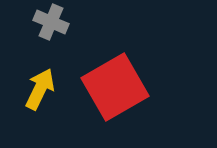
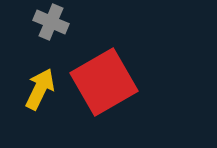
red square: moved 11 px left, 5 px up
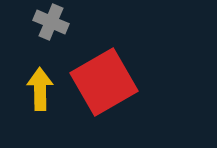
yellow arrow: rotated 27 degrees counterclockwise
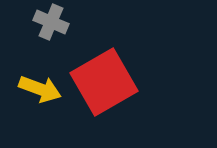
yellow arrow: rotated 111 degrees clockwise
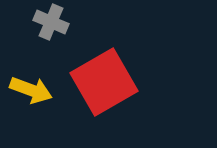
yellow arrow: moved 9 px left, 1 px down
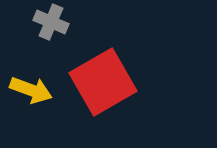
red square: moved 1 px left
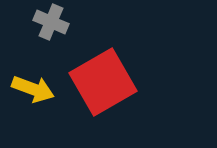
yellow arrow: moved 2 px right, 1 px up
